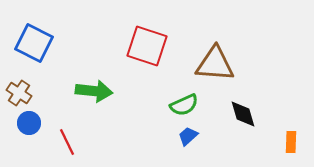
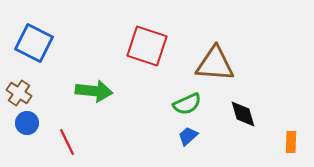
green semicircle: moved 3 px right, 1 px up
blue circle: moved 2 px left
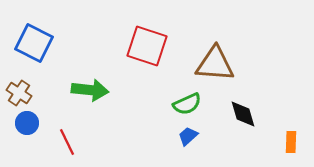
green arrow: moved 4 px left, 1 px up
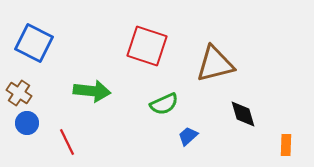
brown triangle: rotated 18 degrees counterclockwise
green arrow: moved 2 px right, 1 px down
green semicircle: moved 23 px left
orange rectangle: moved 5 px left, 3 px down
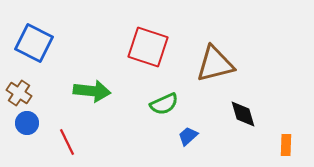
red square: moved 1 px right, 1 px down
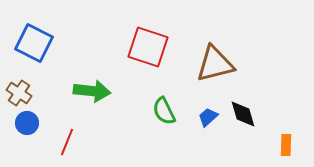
green semicircle: moved 7 px down; rotated 88 degrees clockwise
blue trapezoid: moved 20 px right, 19 px up
red line: rotated 48 degrees clockwise
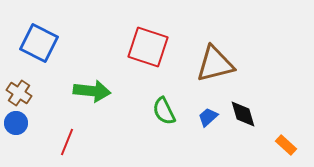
blue square: moved 5 px right
blue circle: moved 11 px left
orange rectangle: rotated 50 degrees counterclockwise
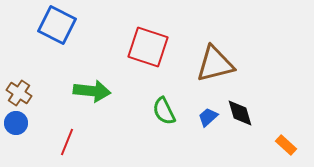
blue square: moved 18 px right, 18 px up
black diamond: moved 3 px left, 1 px up
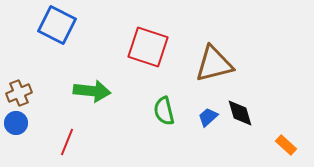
brown triangle: moved 1 px left
brown cross: rotated 35 degrees clockwise
green semicircle: rotated 12 degrees clockwise
